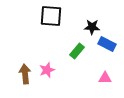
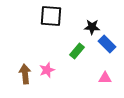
blue rectangle: rotated 18 degrees clockwise
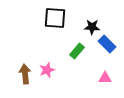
black square: moved 4 px right, 2 px down
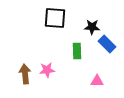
green rectangle: rotated 42 degrees counterclockwise
pink star: rotated 14 degrees clockwise
pink triangle: moved 8 px left, 3 px down
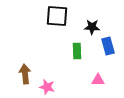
black square: moved 2 px right, 2 px up
blue rectangle: moved 1 px right, 2 px down; rotated 30 degrees clockwise
pink star: moved 17 px down; rotated 21 degrees clockwise
pink triangle: moved 1 px right, 1 px up
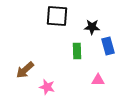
brown arrow: moved 4 px up; rotated 126 degrees counterclockwise
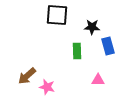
black square: moved 1 px up
brown arrow: moved 2 px right, 6 px down
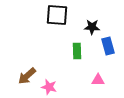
pink star: moved 2 px right
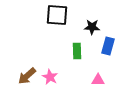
blue rectangle: rotated 30 degrees clockwise
pink star: moved 1 px right, 10 px up; rotated 14 degrees clockwise
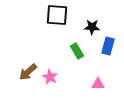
green rectangle: rotated 28 degrees counterclockwise
brown arrow: moved 1 px right, 4 px up
pink triangle: moved 4 px down
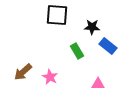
blue rectangle: rotated 66 degrees counterclockwise
brown arrow: moved 5 px left
